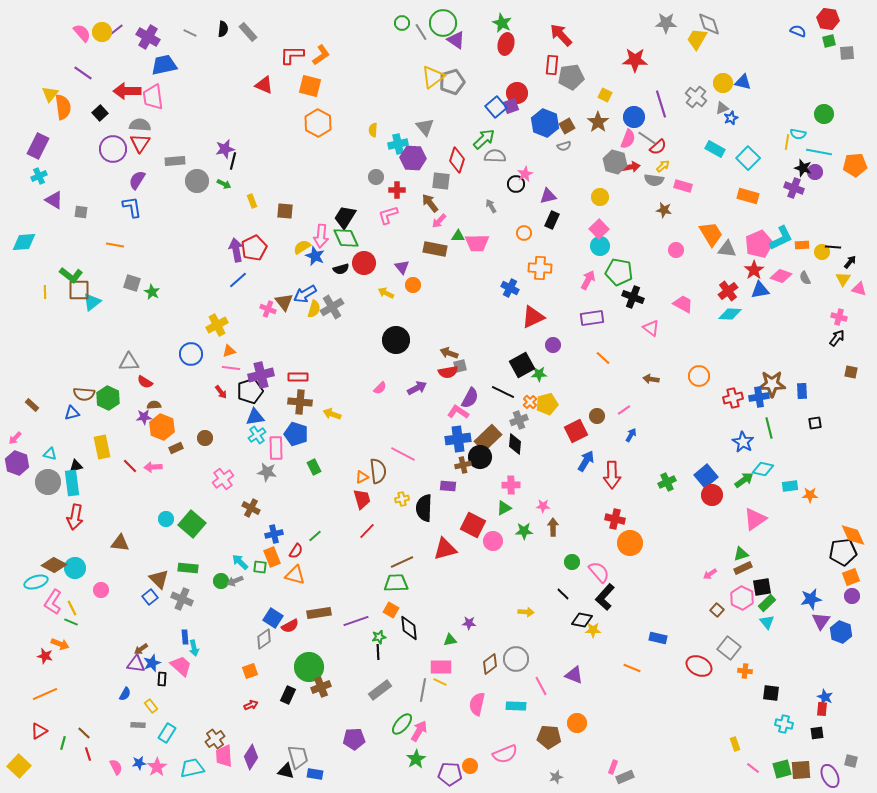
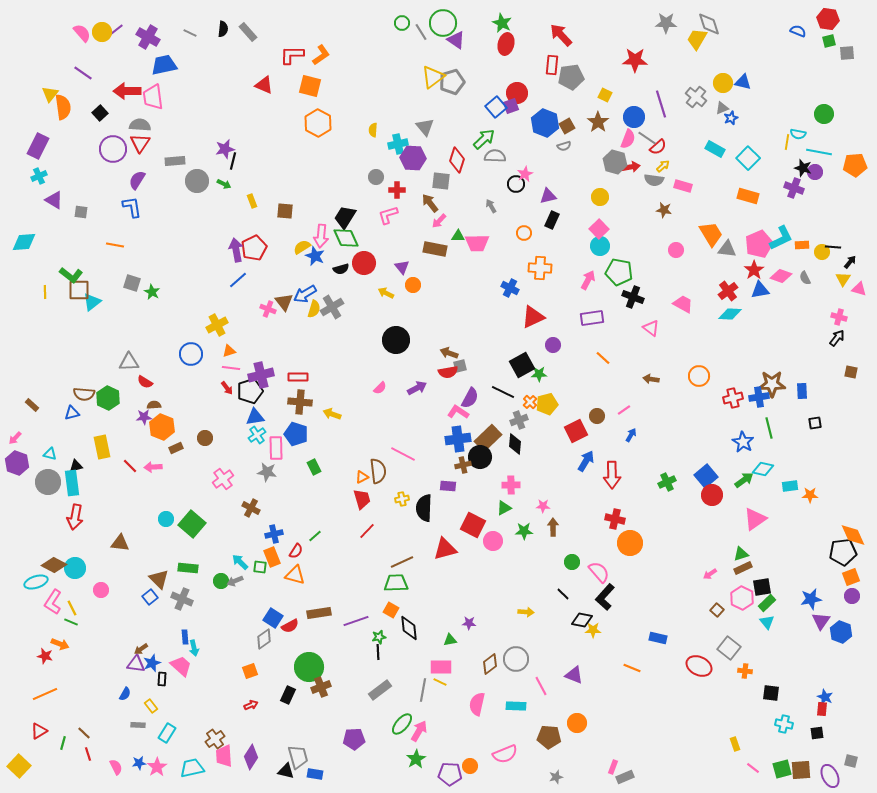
red arrow at (221, 392): moved 6 px right, 4 px up
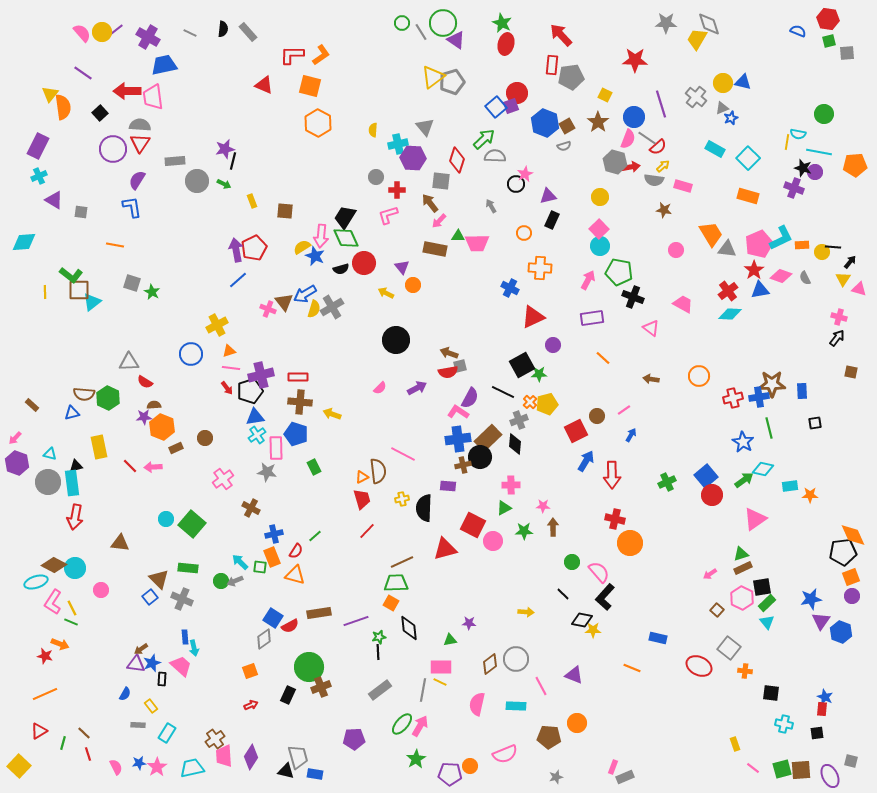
yellow rectangle at (102, 447): moved 3 px left
orange square at (391, 610): moved 7 px up
pink arrow at (419, 731): moved 1 px right, 5 px up
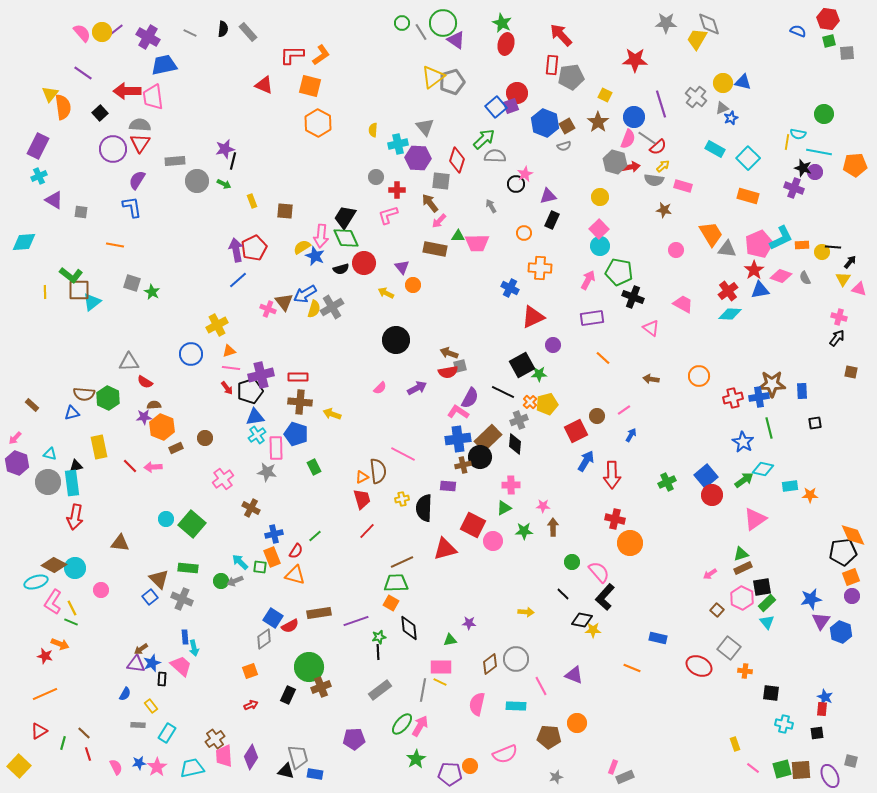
purple hexagon at (413, 158): moved 5 px right
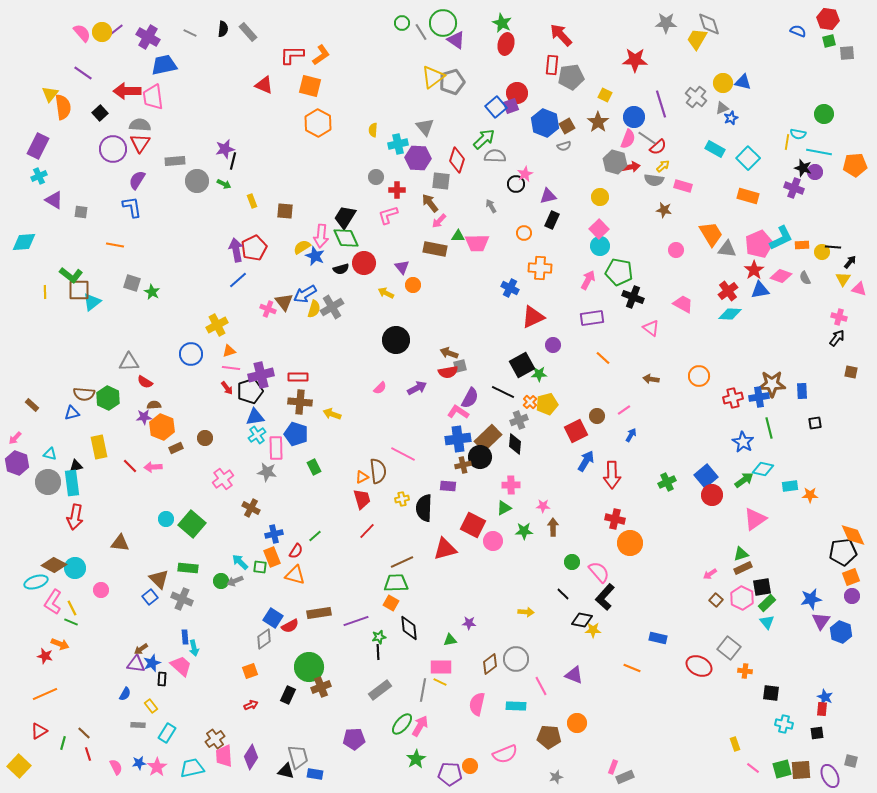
brown square at (717, 610): moved 1 px left, 10 px up
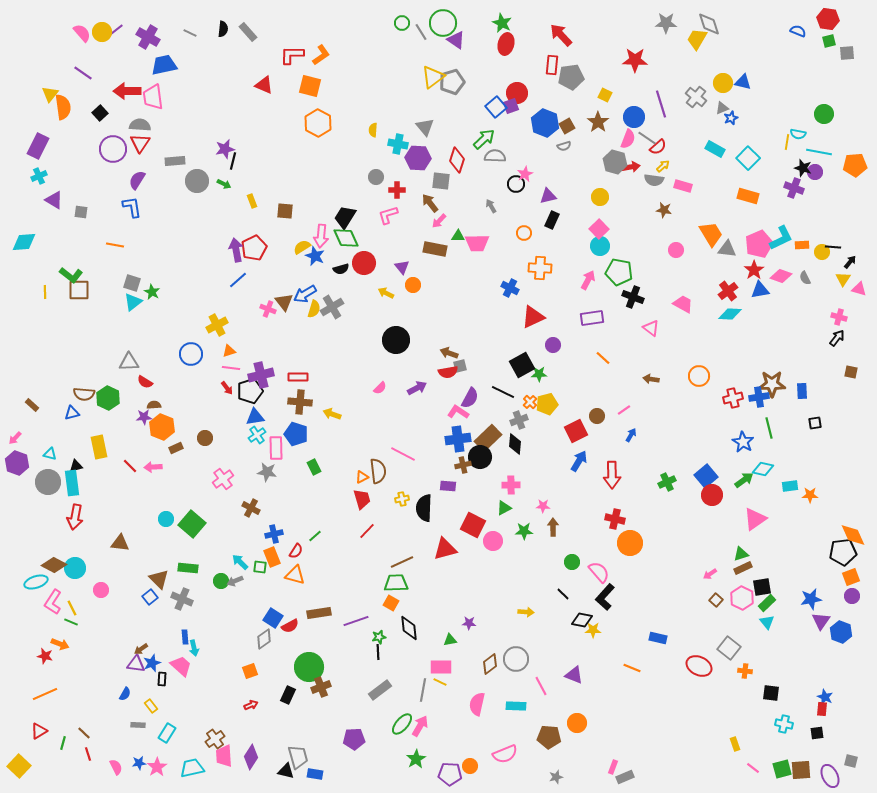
cyan cross at (398, 144): rotated 24 degrees clockwise
cyan triangle at (92, 302): moved 41 px right
blue arrow at (586, 461): moved 7 px left
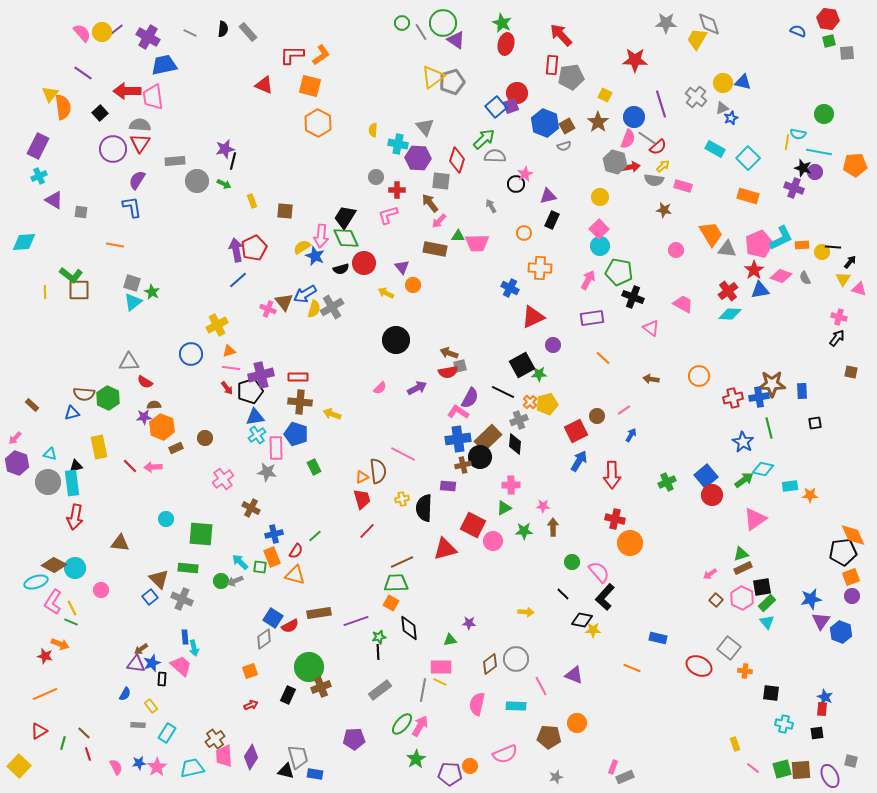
green square at (192, 524): moved 9 px right, 10 px down; rotated 36 degrees counterclockwise
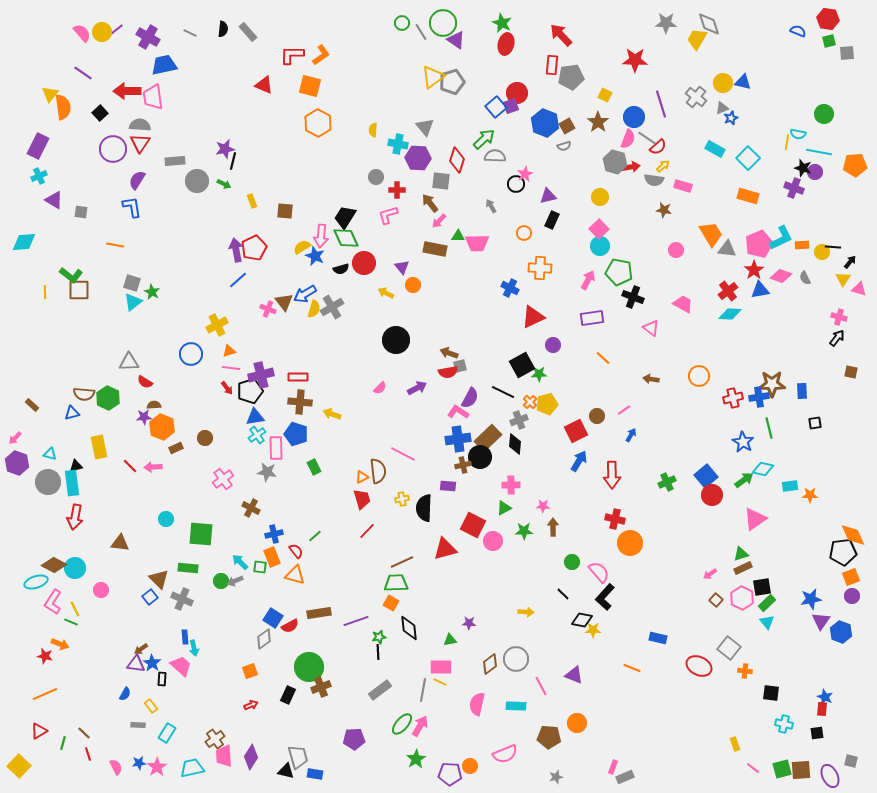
red semicircle at (296, 551): rotated 70 degrees counterclockwise
yellow line at (72, 608): moved 3 px right, 1 px down
blue star at (152, 663): rotated 18 degrees counterclockwise
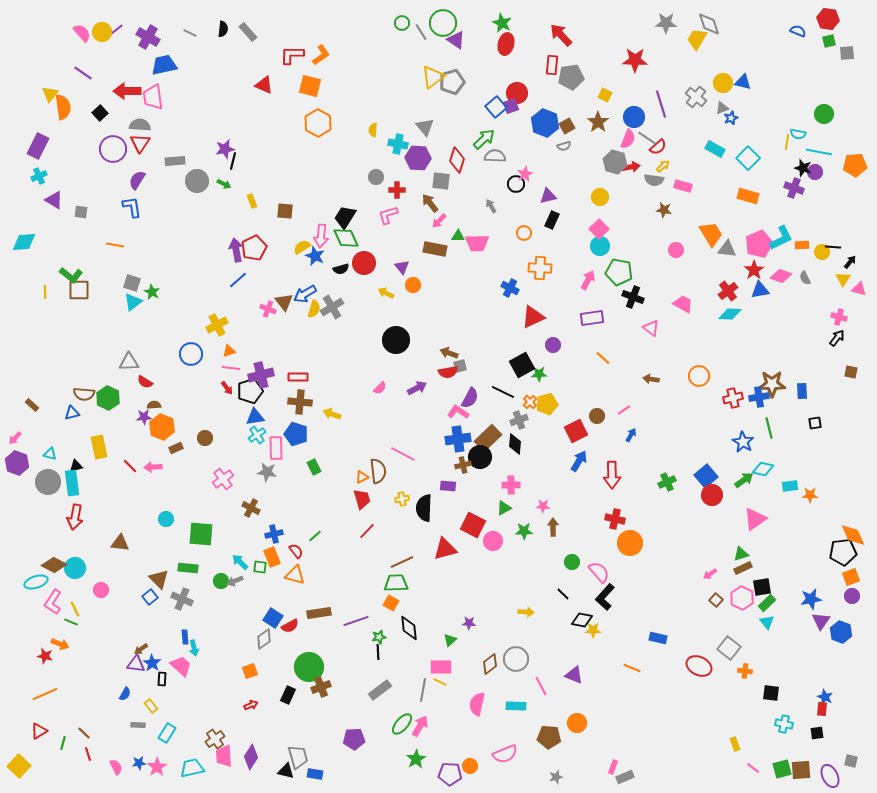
green triangle at (450, 640): rotated 32 degrees counterclockwise
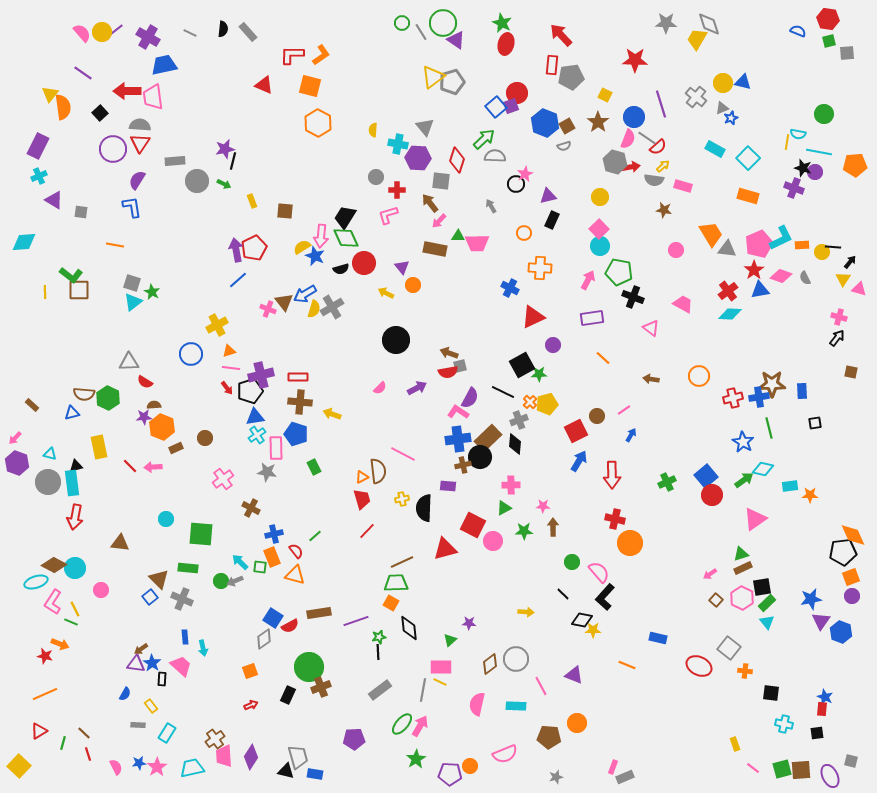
cyan arrow at (194, 648): moved 9 px right
orange line at (632, 668): moved 5 px left, 3 px up
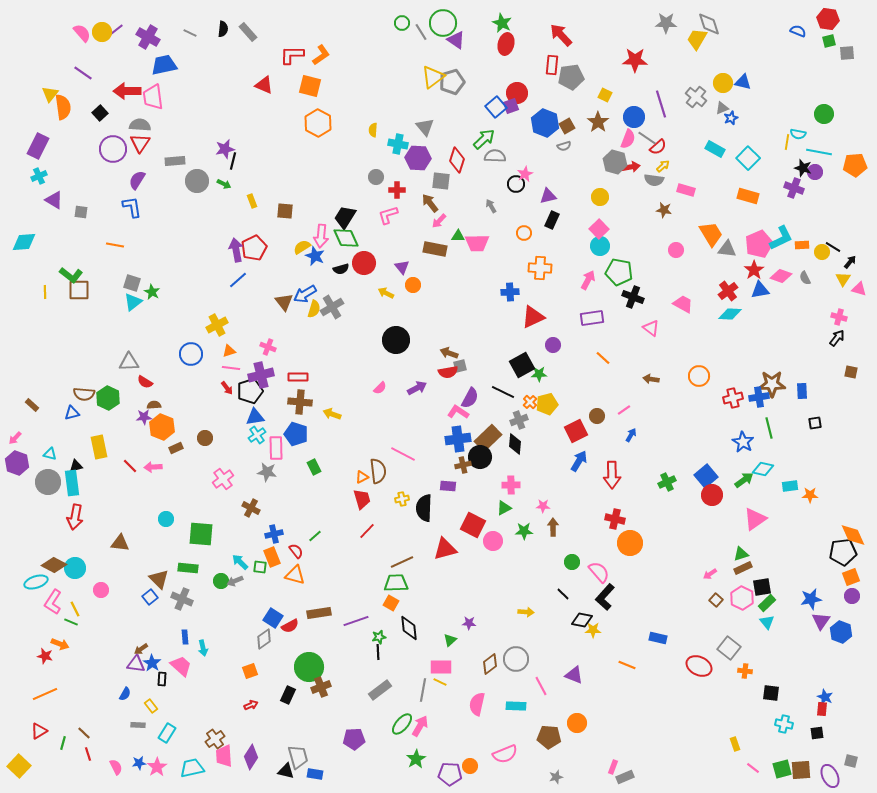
pink rectangle at (683, 186): moved 3 px right, 4 px down
black line at (833, 247): rotated 28 degrees clockwise
blue cross at (510, 288): moved 4 px down; rotated 30 degrees counterclockwise
pink cross at (268, 309): moved 38 px down
